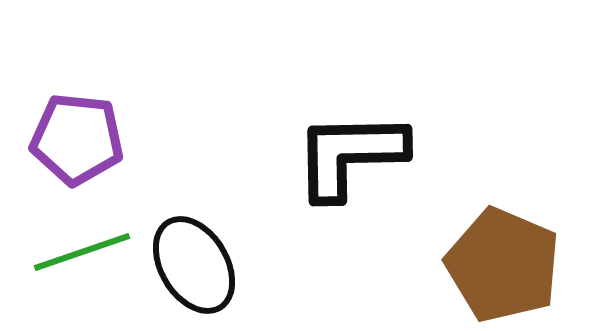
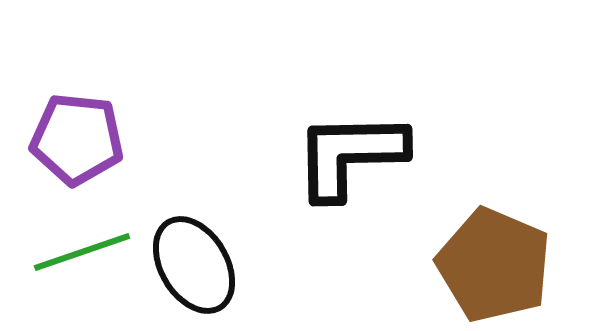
brown pentagon: moved 9 px left
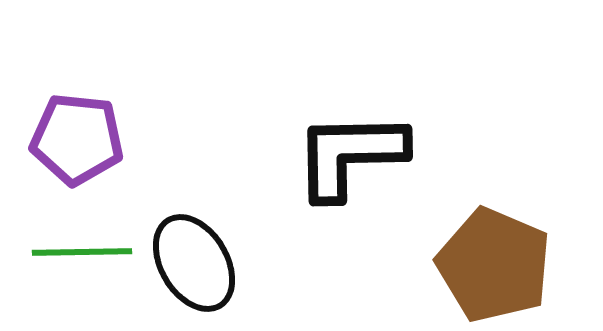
green line: rotated 18 degrees clockwise
black ellipse: moved 2 px up
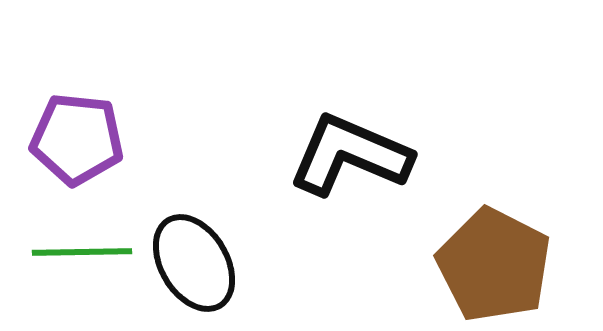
black L-shape: rotated 24 degrees clockwise
brown pentagon: rotated 4 degrees clockwise
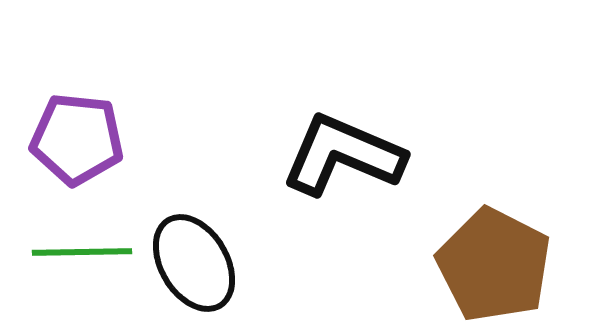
black L-shape: moved 7 px left
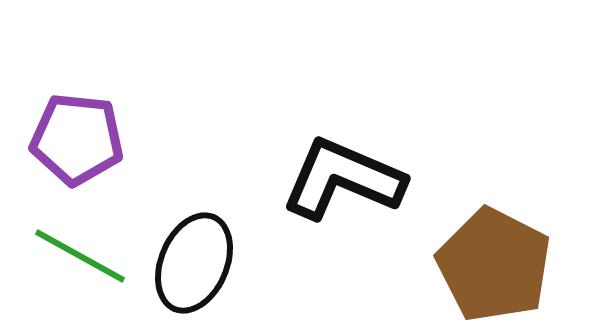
black L-shape: moved 24 px down
green line: moved 2 px left, 4 px down; rotated 30 degrees clockwise
black ellipse: rotated 54 degrees clockwise
